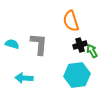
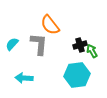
orange semicircle: moved 21 px left, 4 px down; rotated 20 degrees counterclockwise
cyan semicircle: rotated 64 degrees counterclockwise
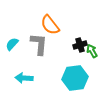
cyan hexagon: moved 2 px left, 3 px down
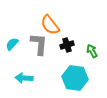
black cross: moved 13 px left
cyan hexagon: rotated 15 degrees clockwise
